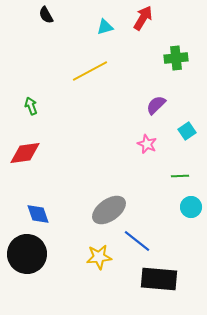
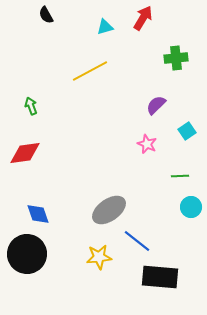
black rectangle: moved 1 px right, 2 px up
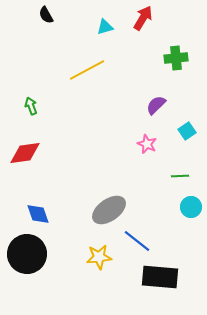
yellow line: moved 3 px left, 1 px up
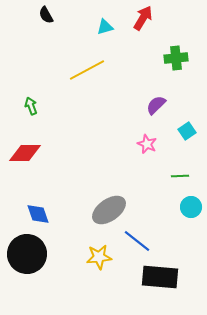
red diamond: rotated 8 degrees clockwise
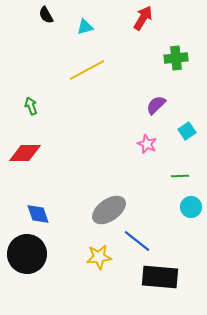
cyan triangle: moved 20 px left
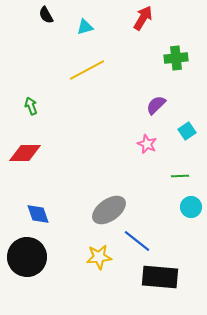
black circle: moved 3 px down
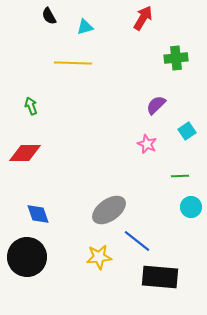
black semicircle: moved 3 px right, 1 px down
yellow line: moved 14 px left, 7 px up; rotated 30 degrees clockwise
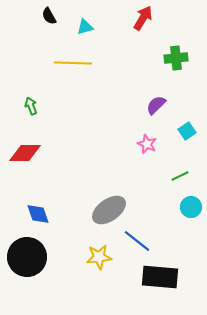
green line: rotated 24 degrees counterclockwise
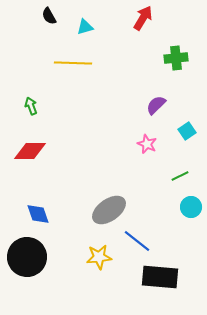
red diamond: moved 5 px right, 2 px up
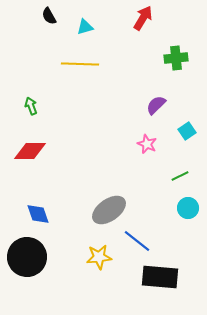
yellow line: moved 7 px right, 1 px down
cyan circle: moved 3 px left, 1 px down
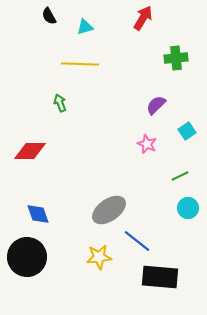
green arrow: moved 29 px right, 3 px up
